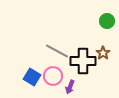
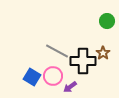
purple arrow: rotated 32 degrees clockwise
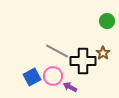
blue square: rotated 30 degrees clockwise
purple arrow: rotated 64 degrees clockwise
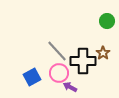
gray line: rotated 20 degrees clockwise
pink circle: moved 6 px right, 3 px up
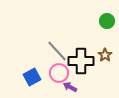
brown star: moved 2 px right, 2 px down
black cross: moved 2 px left
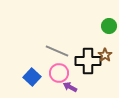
green circle: moved 2 px right, 5 px down
gray line: rotated 25 degrees counterclockwise
black cross: moved 7 px right
blue square: rotated 18 degrees counterclockwise
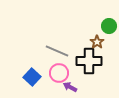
brown star: moved 8 px left, 13 px up
black cross: moved 1 px right
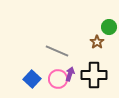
green circle: moved 1 px down
black cross: moved 5 px right, 14 px down
pink circle: moved 1 px left, 6 px down
blue square: moved 2 px down
purple arrow: moved 13 px up; rotated 80 degrees clockwise
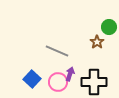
black cross: moved 7 px down
pink circle: moved 3 px down
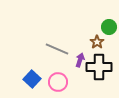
gray line: moved 2 px up
purple arrow: moved 10 px right, 14 px up
black cross: moved 5 px right, 15 px up
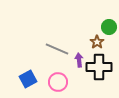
purple arrow: moved 1 px left; rotated 24 degrees counterclockwise
blue square: moved 4 px left; rotated 18 degrees clockwise
